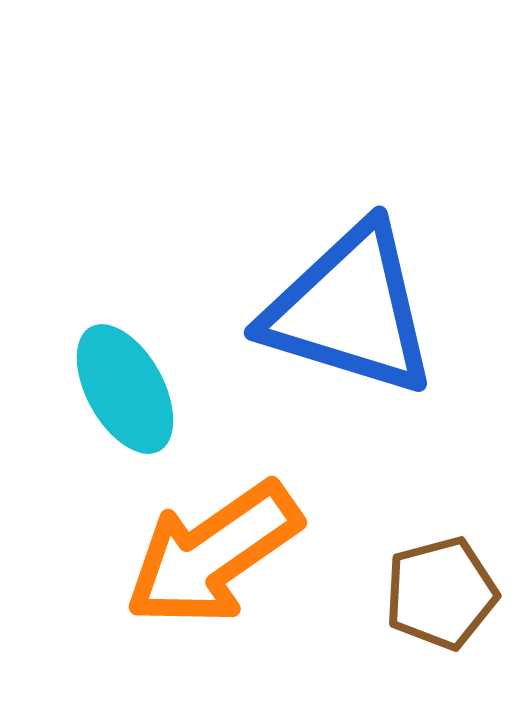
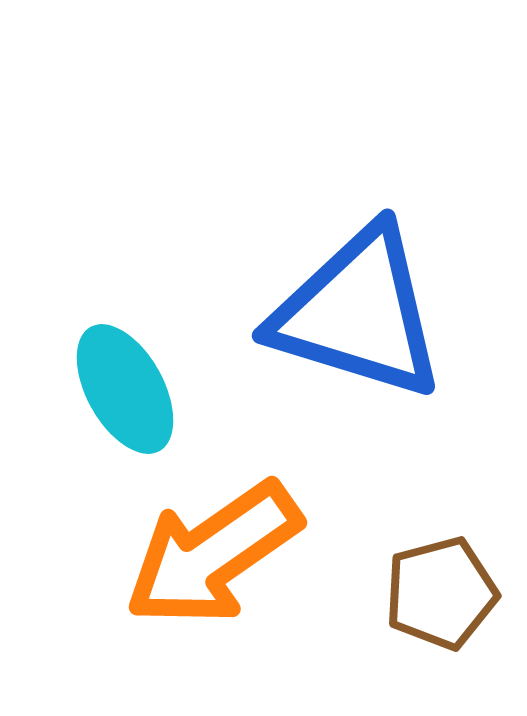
blue triangle: moved 8 px right, 3 px down
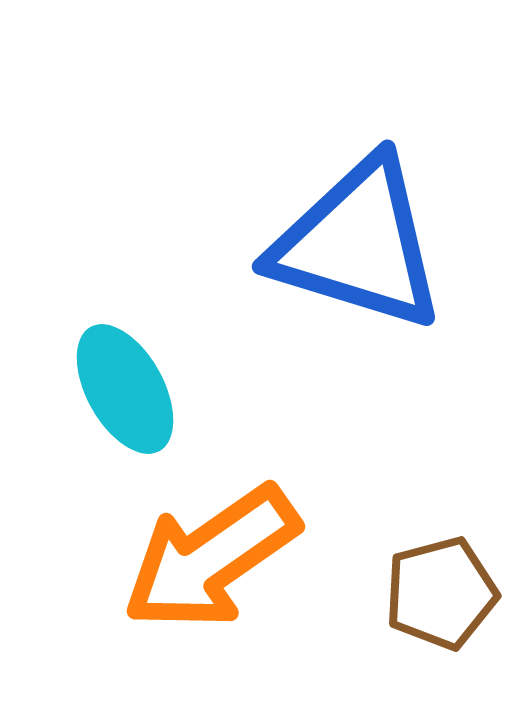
blue triangle: moved 69 px up
orange arrow: moved 2 px left, 4 px down
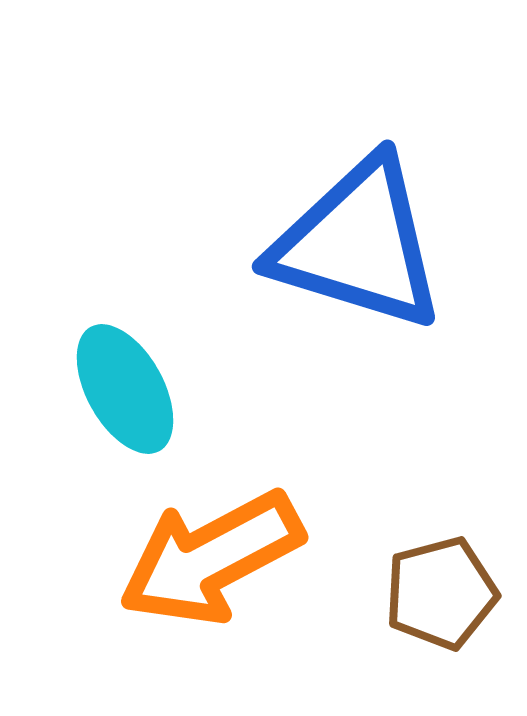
orange arrow: rotated 7 degrees clockwise
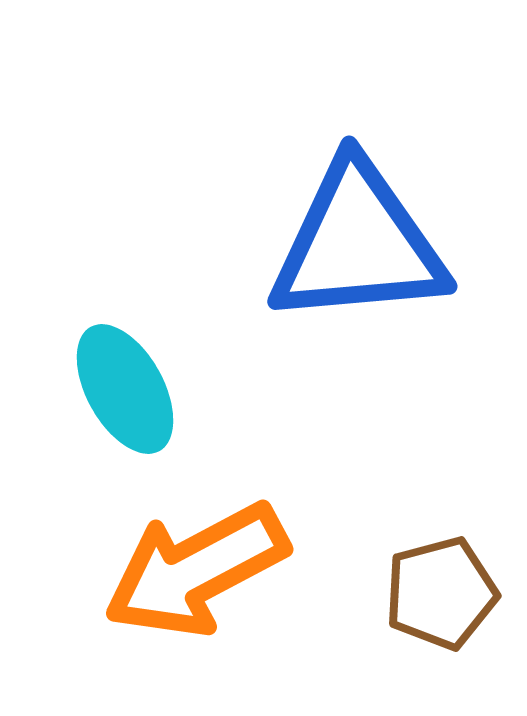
blue triangle: rotated 22 degrees counterclockwise
orange arrow: moved 15 px left, 12 px down
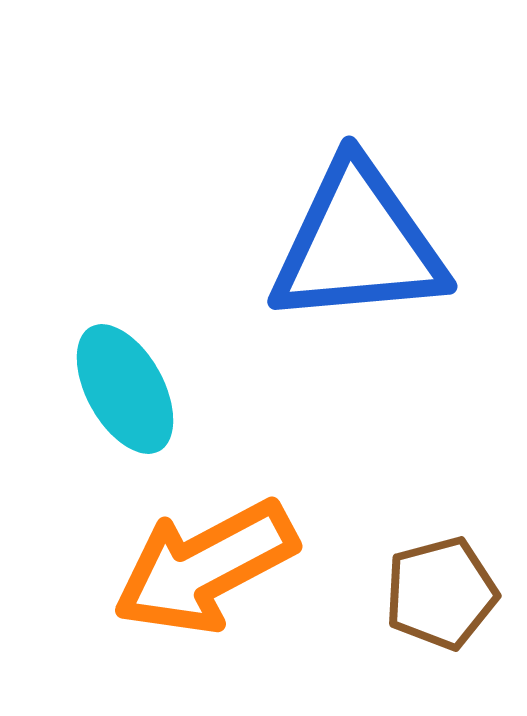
orange arrow: moved 9 px right, 3 px up
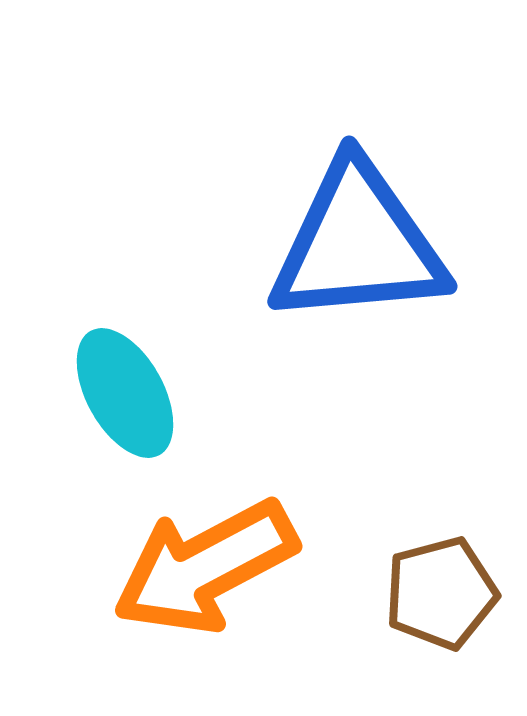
cyan ellipse: moved 4 px down
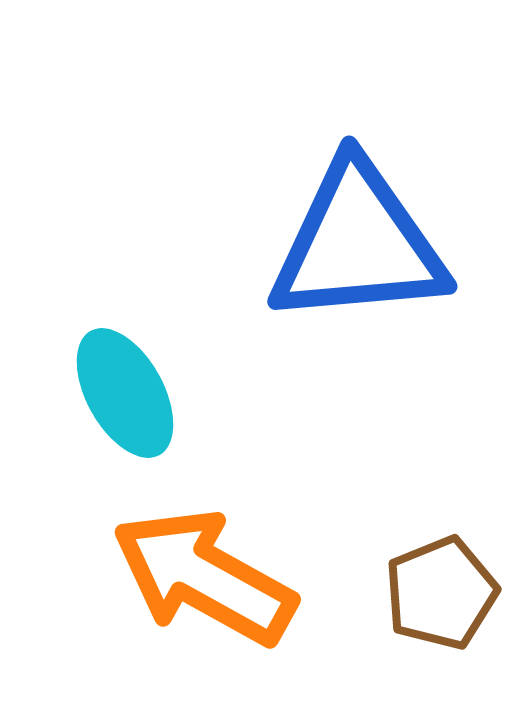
orange arrow: moved 1 px left, 10 px down; rotated 57 degrees clockwise
brown pentagon: rotated 7 degrees counterclockwise
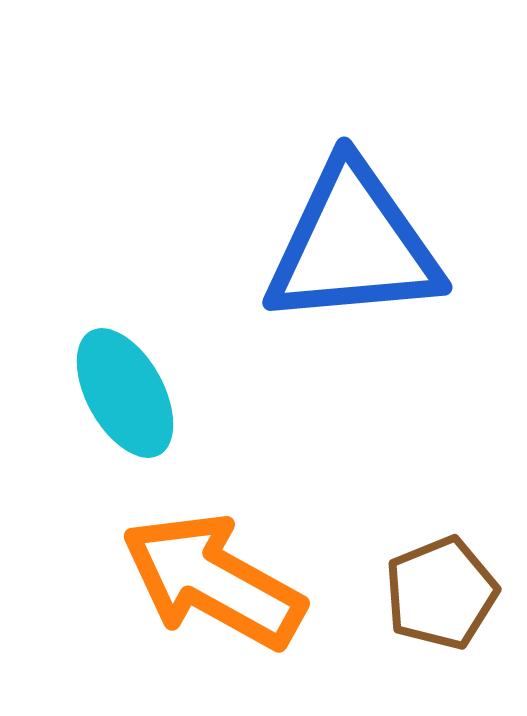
blue triangle: moved 5 px left, 1 px down
orange arrow: moved 9 px right, 4 px down
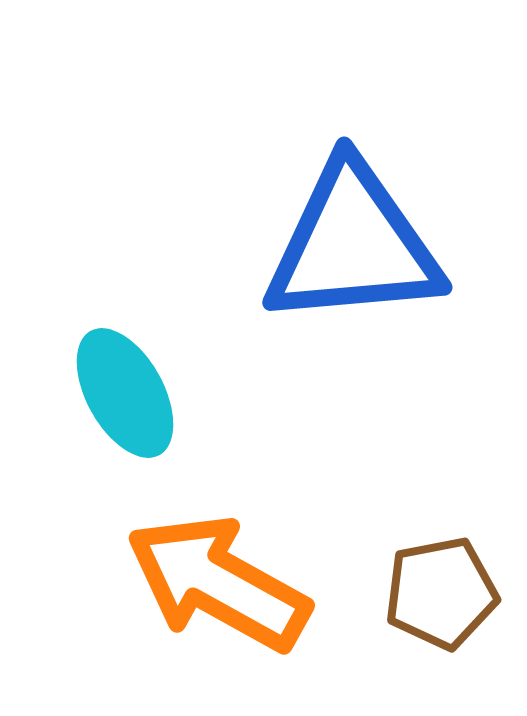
orange arrow: moved 5 px right, 2 px down
brown pentagon: rotated 11 degrees clockwise
